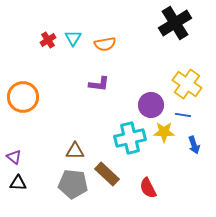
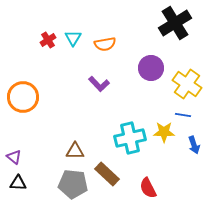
purple L-shape: rotated 40 degrees clockwise
purple circle: moved 37 px up
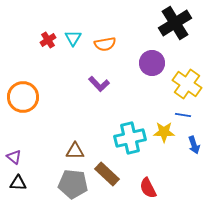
purple circle: moved 1 px right, 5 px up
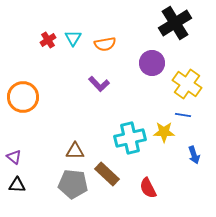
blue arrow: moved 10 px down
black triangle: moved 1 px left, 2 px down
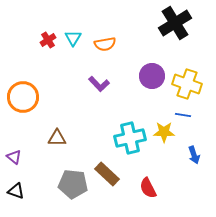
purple circle: moved 13 px down
yellow cross: rotated 16 degrees counterclockwise
brown triangle: moved 18 px left, 13 px up
black triangle: moved 1 px left, 6 px down; rotated 18 degrees clockwise
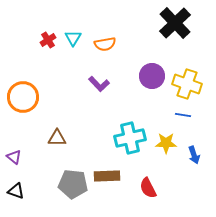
black cross: rotated 12 degrees counterclockwise
yellow star: moved 2 px right, 11 px down
brown rectangle: moved 2 px down; rotated 45 degrees counterclockwise
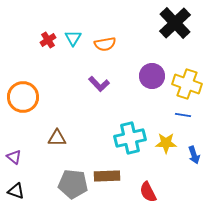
red semicircle: moved 4 px down
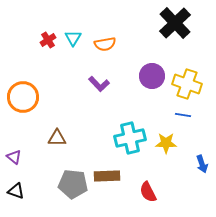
blue arrow: moved 8 px right, 9 px down
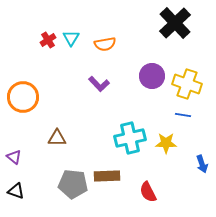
cyan triangle: moved 2 px left
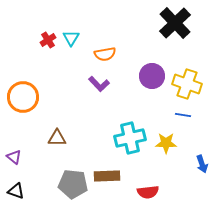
orange semicircle: moved 10 px down
red semicircle: rotated 70 degrees counterclockwise
